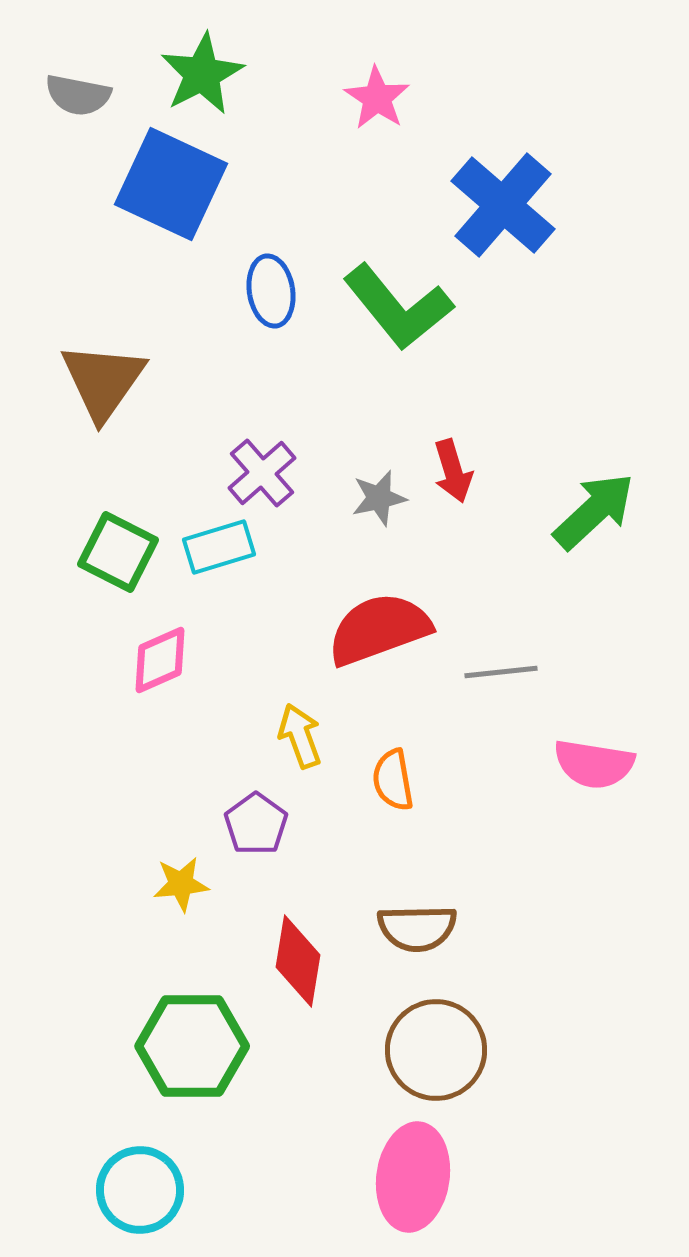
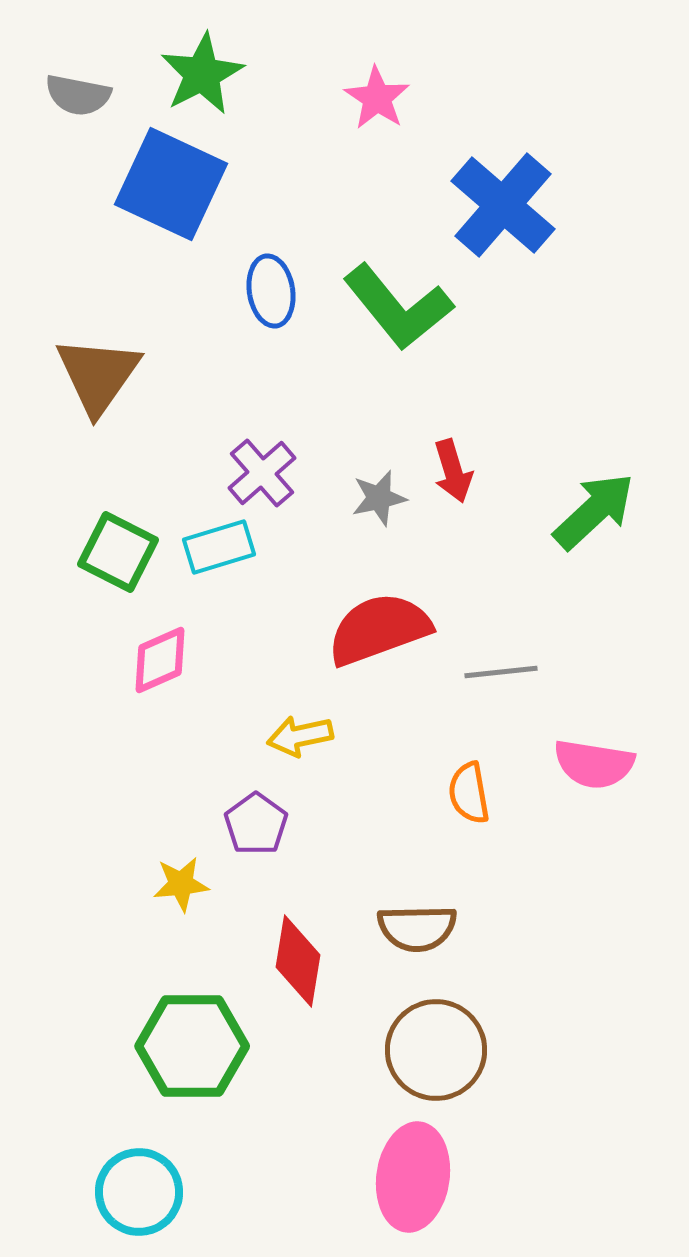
brown triangle: moved 5 px left, 6 px up
yellow arrow: rotated 82 degrees counterclockwise
orange semicircle: moved 76 px right, 13 px down
cyan circle: moved 1 px left, 2 px down
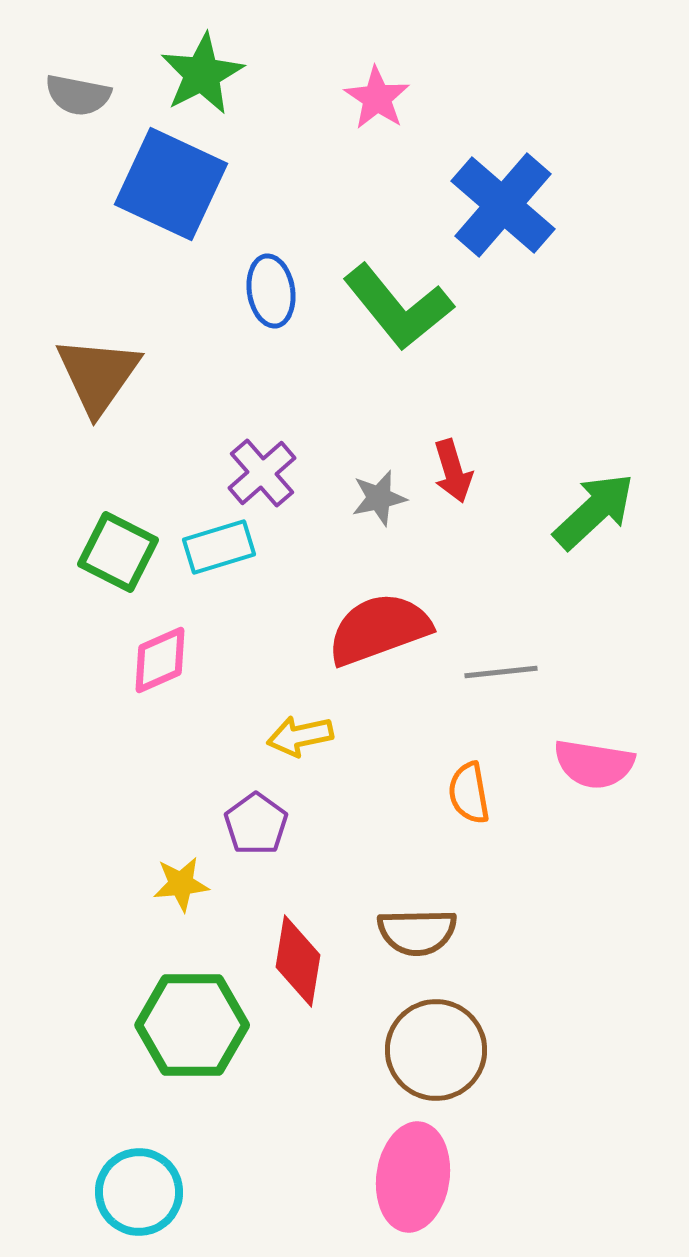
brown semicircle: moved 4 px down
green hexagon: moved 21 px up
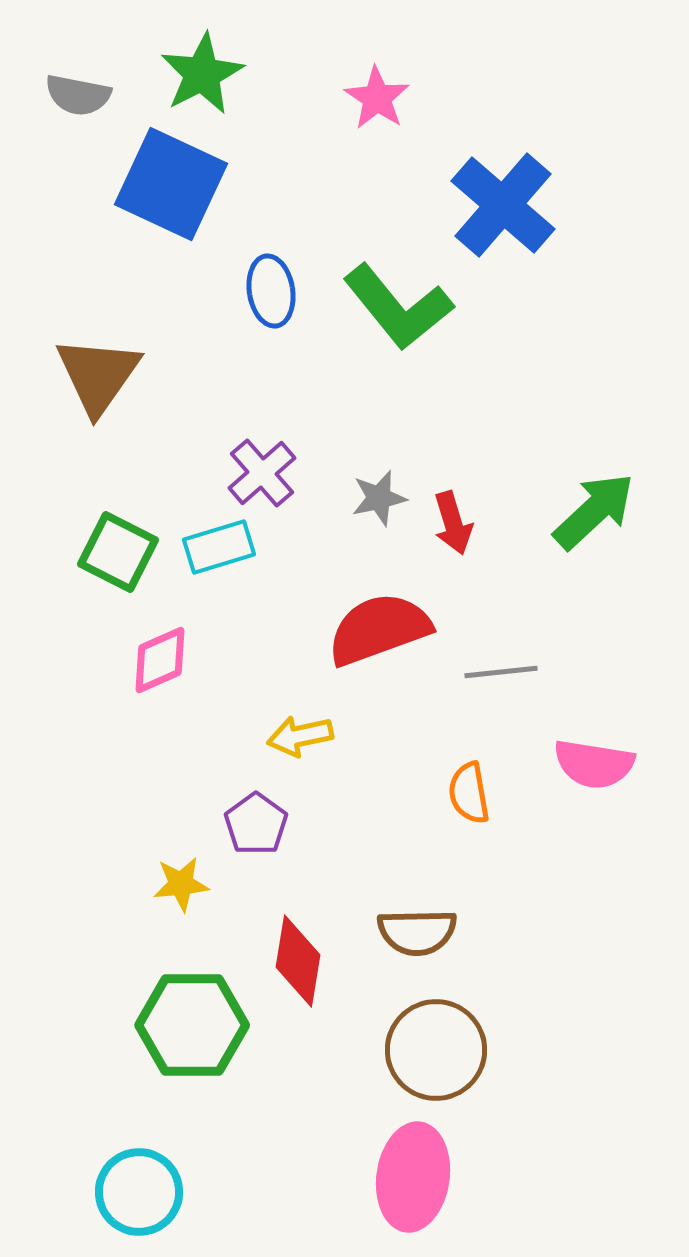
red arrow: moved 52 px down
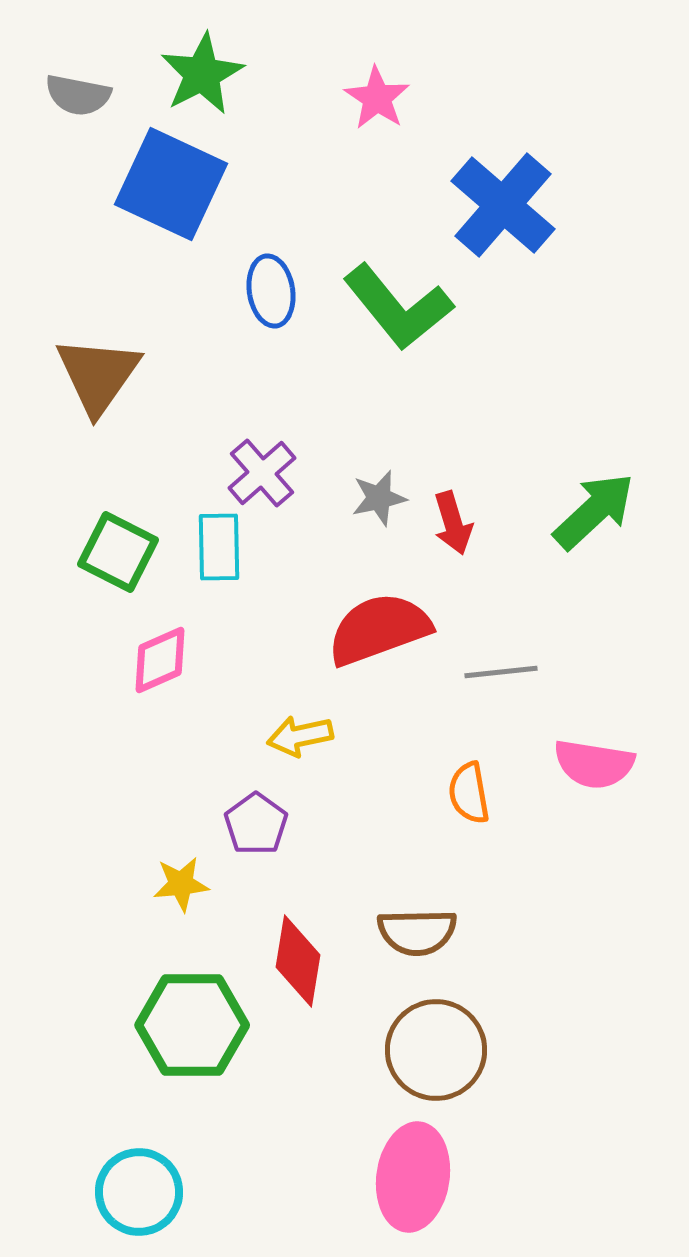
cyan rectangle: rotated 74 degrees counterclockwise
